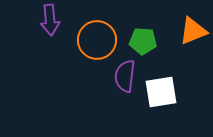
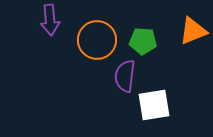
white square: moved 7 px left, 13 px down
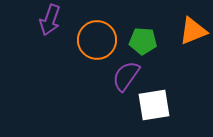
purple arrow: rotated 24 degrees clockwise
purple semicircle: moved 1 px right; rotated 28 degrees clockwise
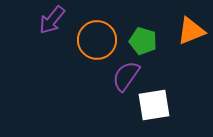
purple arrow: moved 2 px right; rotated 20 degrees clockwise
orange triangle: moved 2 px left
green pentagon: rotated 12 degrees clockwise
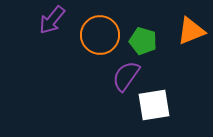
orange circle: moved 3 px right, 5 px up
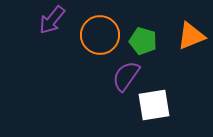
orange triangle: moved 5 px down
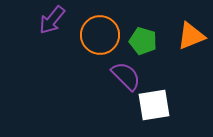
purple semicircle: rotated 100 degrees clockwise
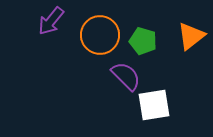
purple arrow: moved 1 px left, 1 px down
orange triangle: rotated 16 degrees counterclockwise
